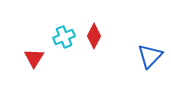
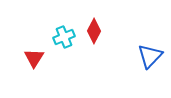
red diamond: moved 5 px up
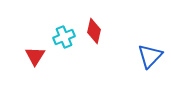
red diamond: rotated 15 degrees counterclockwise
red triangle: moved 1 px right, 2 px up
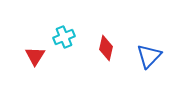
red diamond: moved 12 px right, 17 px down
blue triangle: moved 1 px left
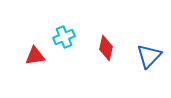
red triangle: rotated 50 degrees clockwise
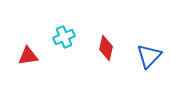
red triangle: moved 7 px left
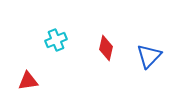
cyan cross: moved 8 px left, 3 px down
red triangle: moved 25 px down
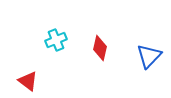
red diamond: moved 6 px left
red triangle: rotated 45 degrees clockwise
